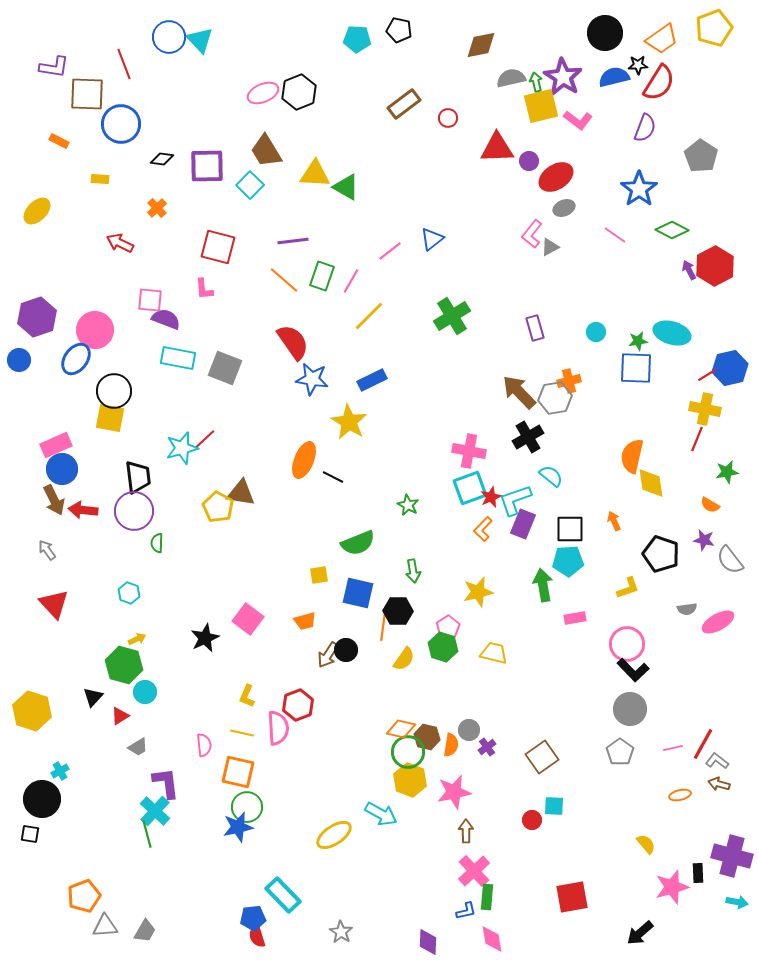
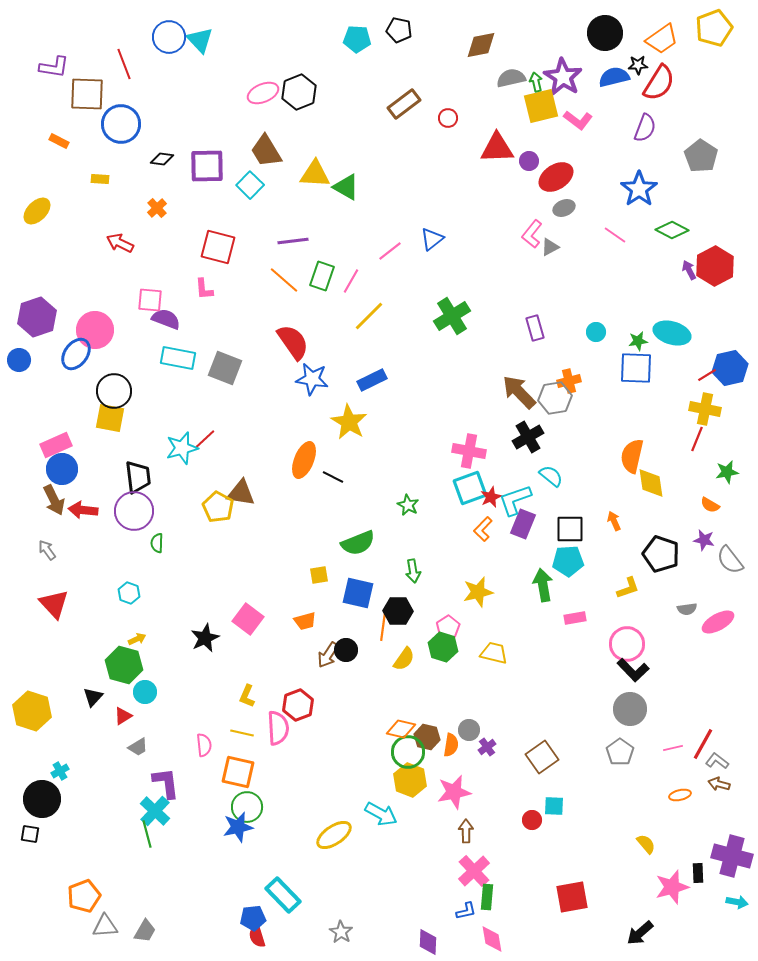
blue ellipse at (76, 359): moved 5 px up
red triangle at (120, 716): moved 3 px right
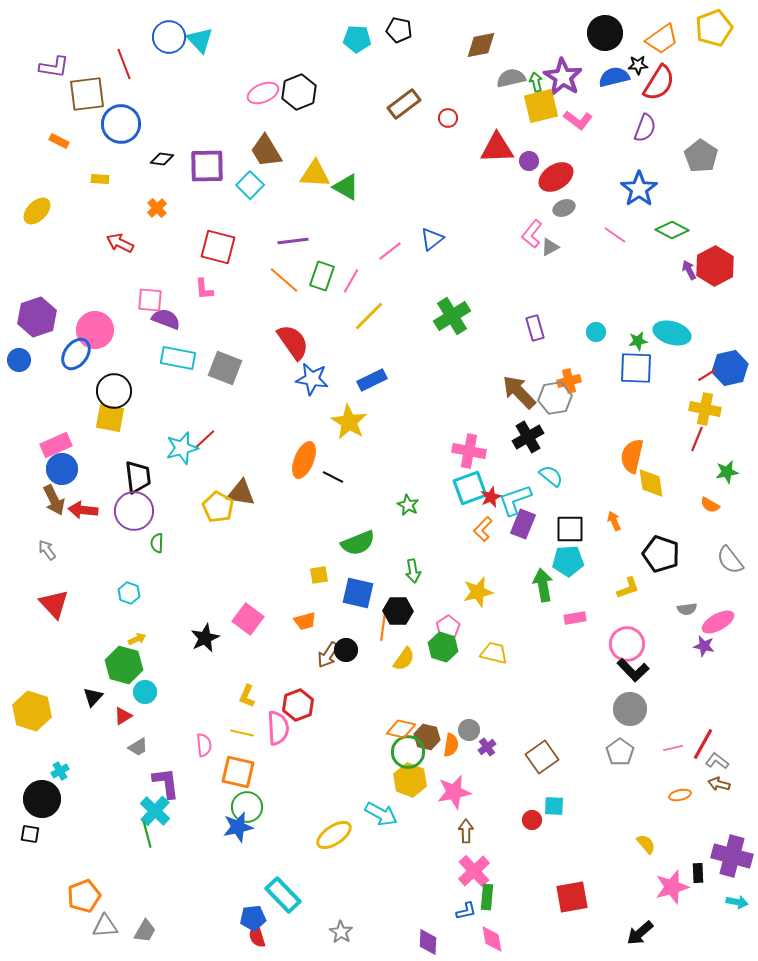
brown square at (87, 94): rotated 9 degrees counterclockwise
purple star at (704, 540): moved 106 px down
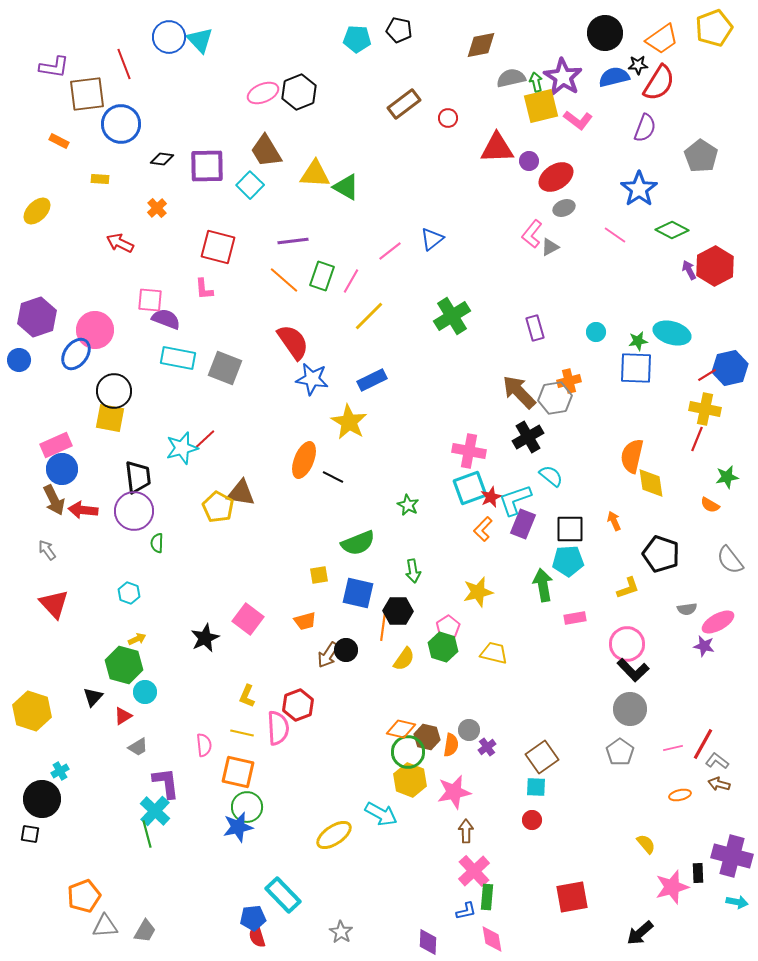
green star at (727, 472): moved 5 px down
cyan square at (554, 806): moved 18 px left, 19 px up
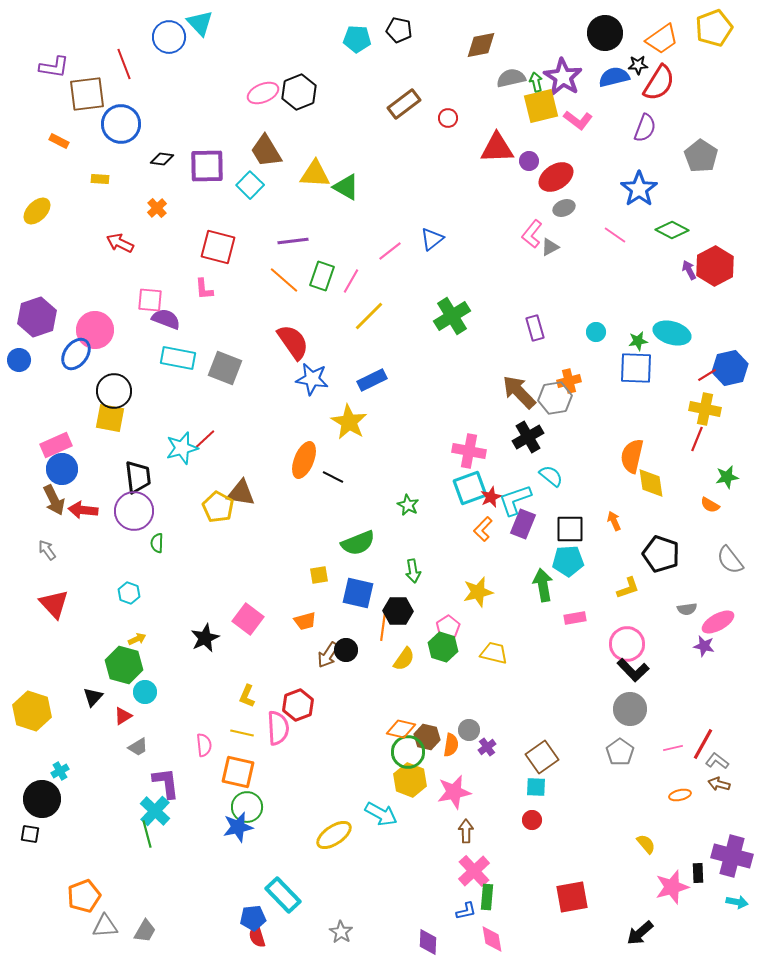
cyan triangle at (200, 40): moved 17 px up
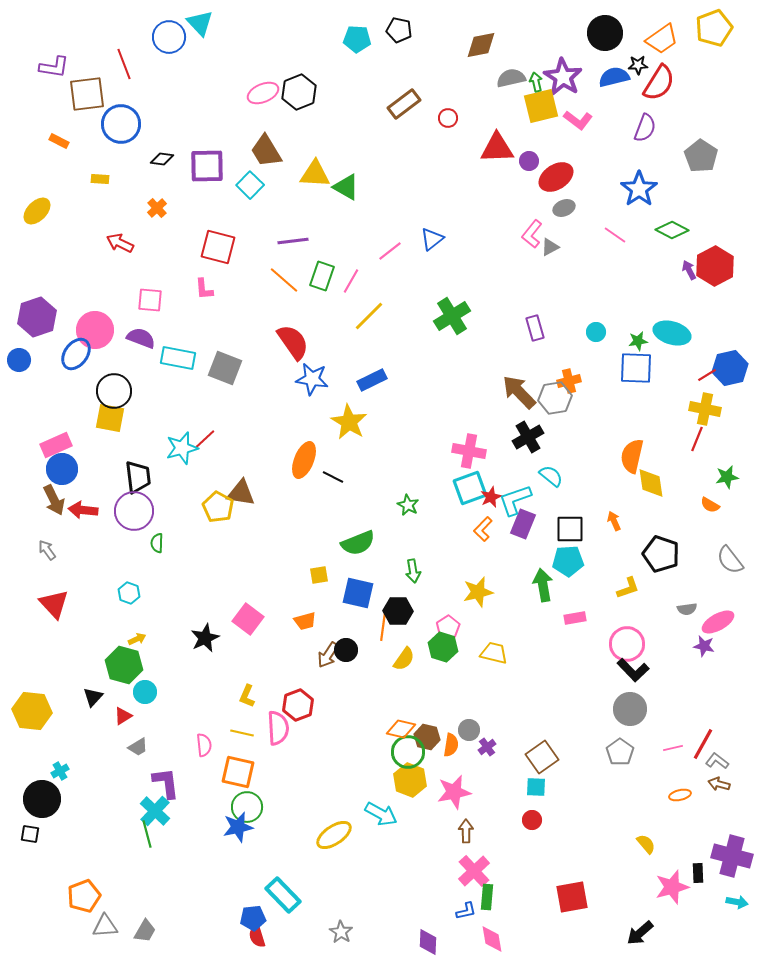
purple semicircle at (166, 319): moved 25 px left, 19 px down
yellow hexagon at (32, 711): rotated 12 degrees counterclockwise
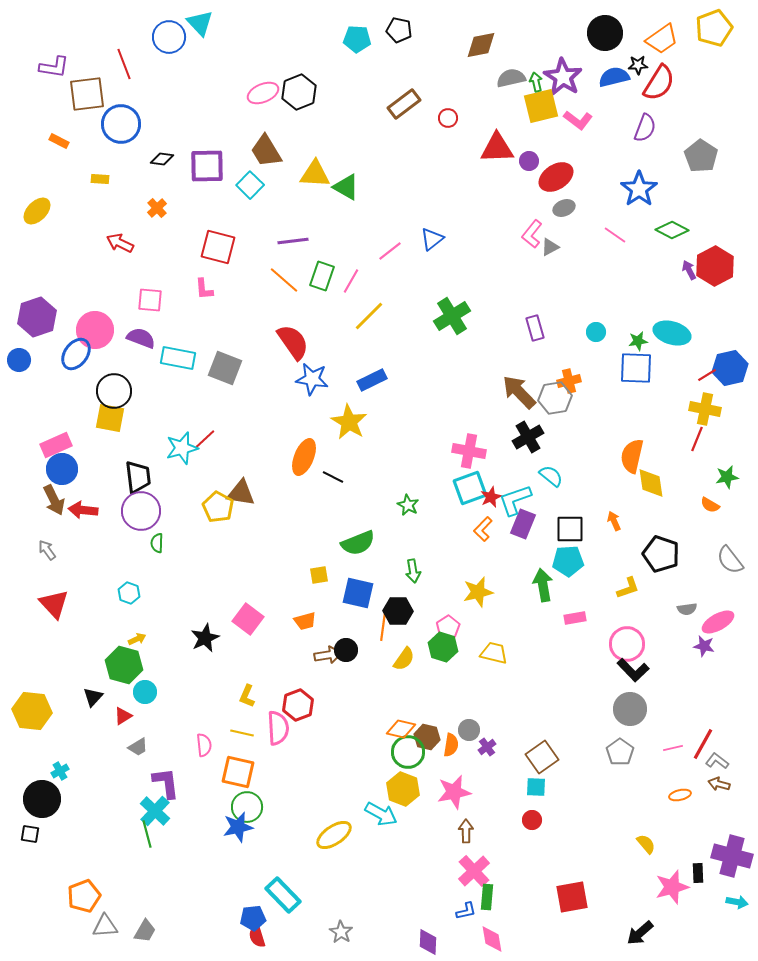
orange ellipse at (304, 460): moved 3 px up
purple circle at (134, 511): moved 7 px right
brown arrow at (328, 655): rotated 132 degrees counterclockwise
yellow hexagon at (410, 780): moved 7 px left, 9 px down
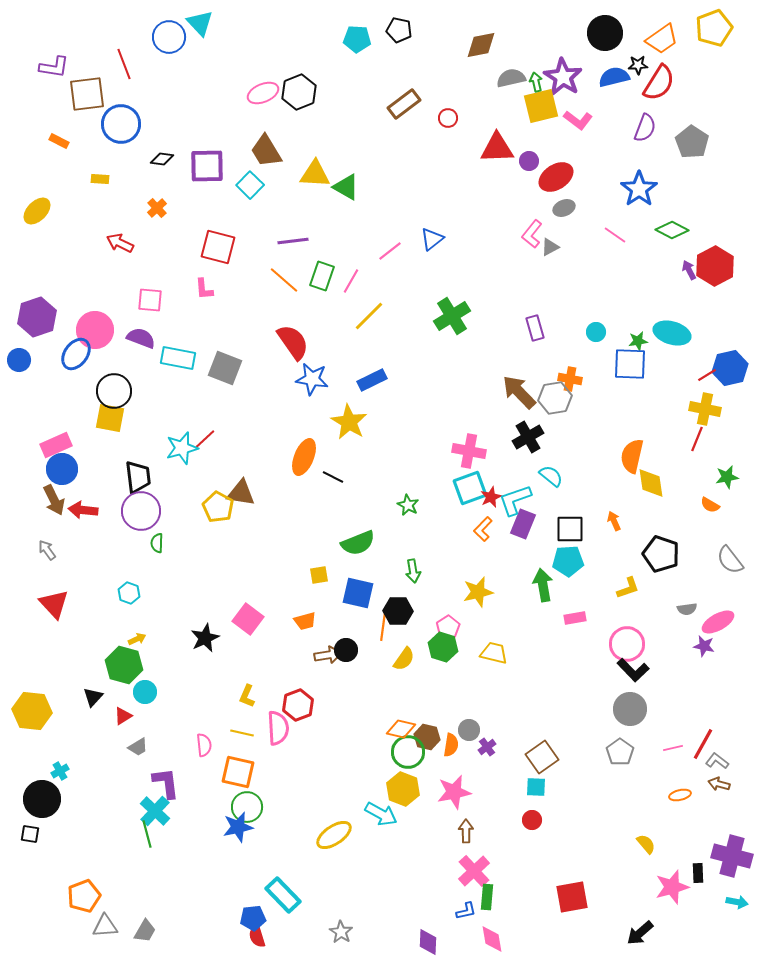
gray pentagon at (701, 156): moved 9 px left, 14 px up
blue square at (636, 368): moved 6 px left, 4 px up
orange cross at (569, 381): moved 1 px right, 2 px up; rotated 25 degrees clockwise
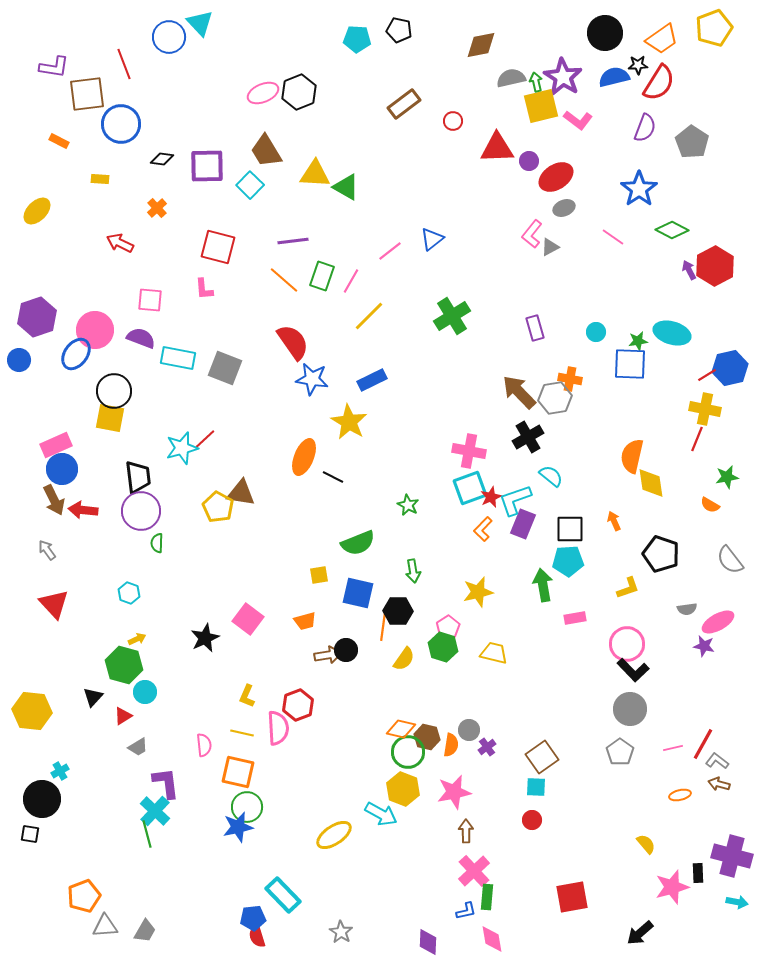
red circle at (448, 118): moved 5 px right, 3 px down
pink line at (615, 235): moved 2 px left, 2 px down
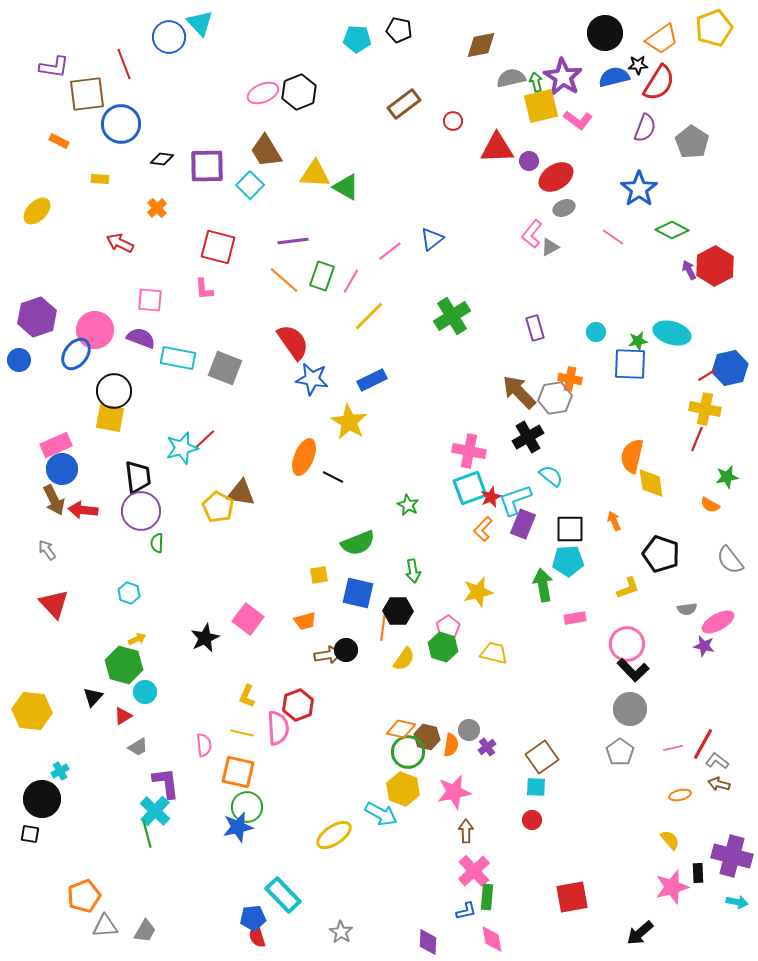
yellow semicircle at (646, 844): moved 24 px right, 4 px up
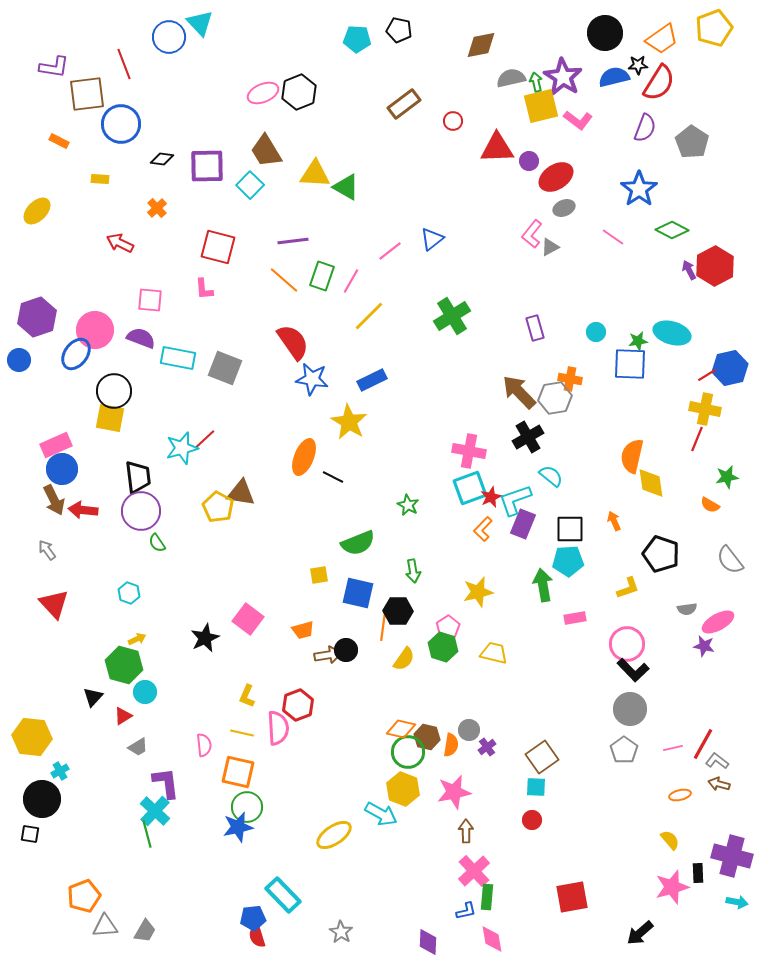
green semicircle at (157, 543): rotated 36 degrees counterclockwise
orange trapezoid at (305, 621): moved 2 px left, 9 px down
yellow hexagon at (32, 711): moved 26 px down
gray pentagon at (620, 752): moved 4 px right, 2 px up
